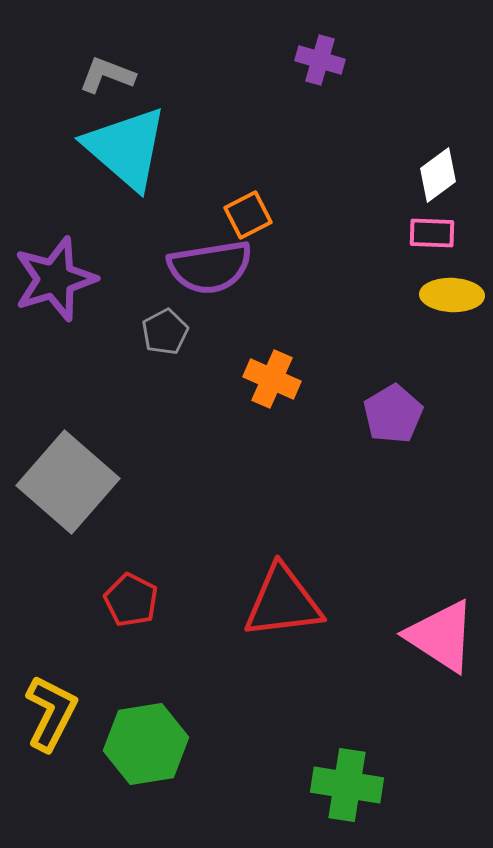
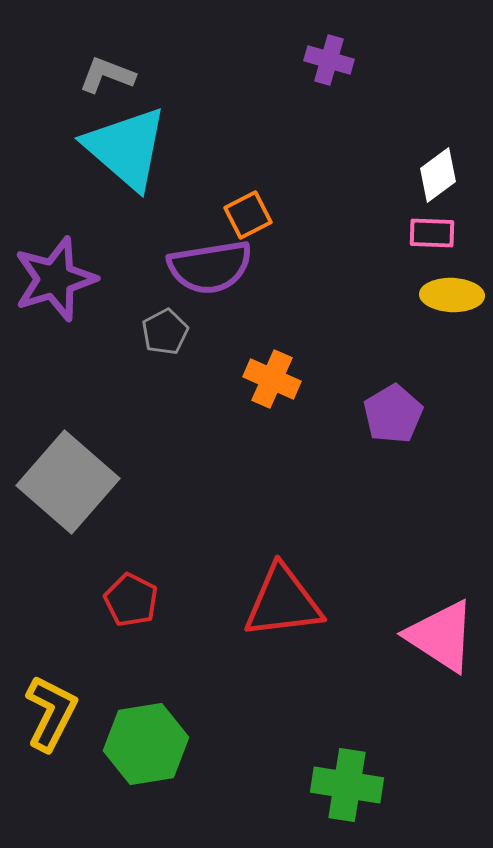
purple cross: moved 9 px right
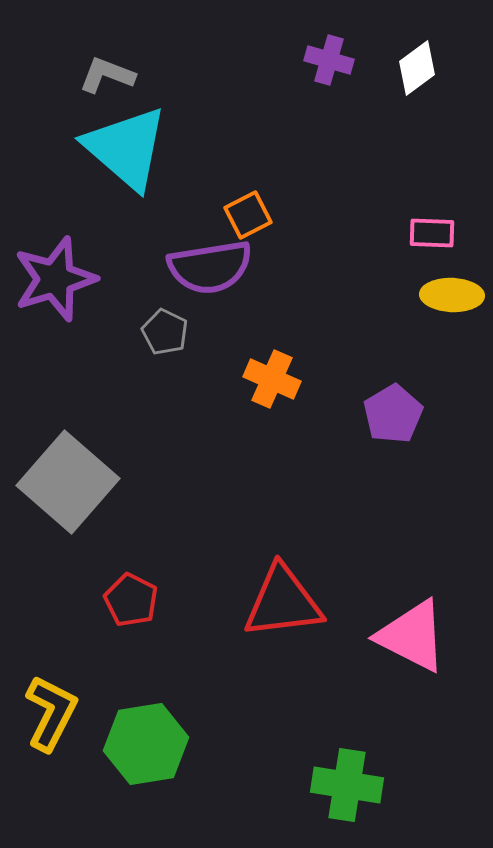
white diamond: moved 21 px left, 107 px up
gray pentagon: rotated 18 degrees counterclockwise
pink triangle: moved 29 px left; rotated 6 degrees counterclockwise
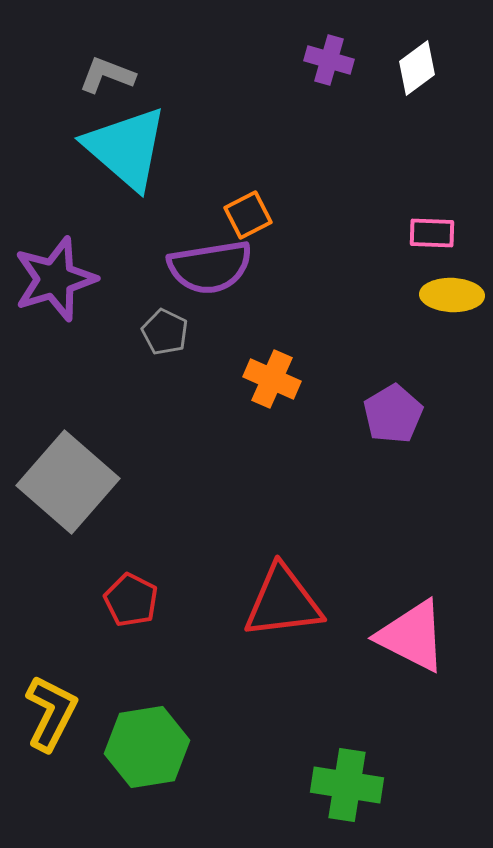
green hexagon: moved 1 px right, 3 px down
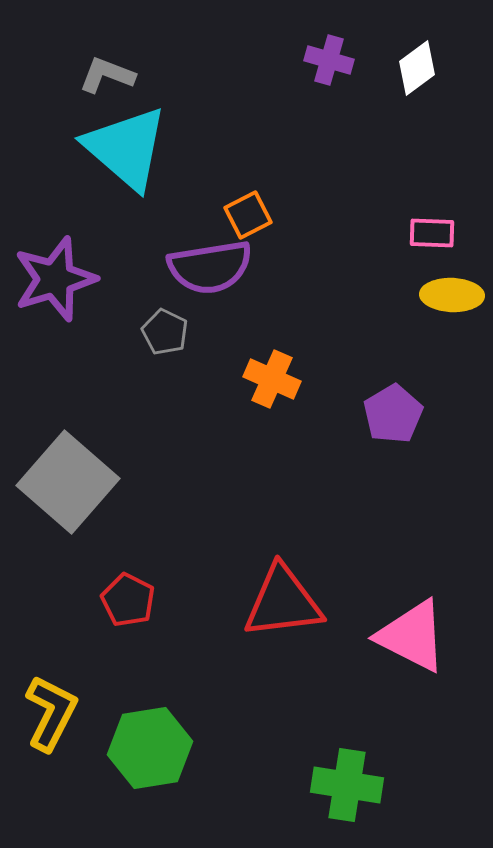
red pentagon: moved 3 px left
green hexagon: moved 3 px right, 1 px down
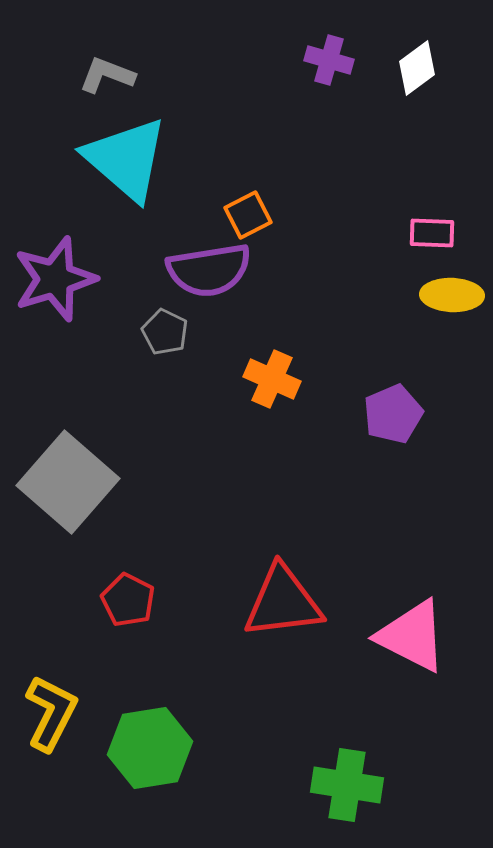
cyan triangle: moved 11 px down
purple semicircle: moved 1 px left, 3 px down
purple pentagon: rotated 8 degrees clockwise
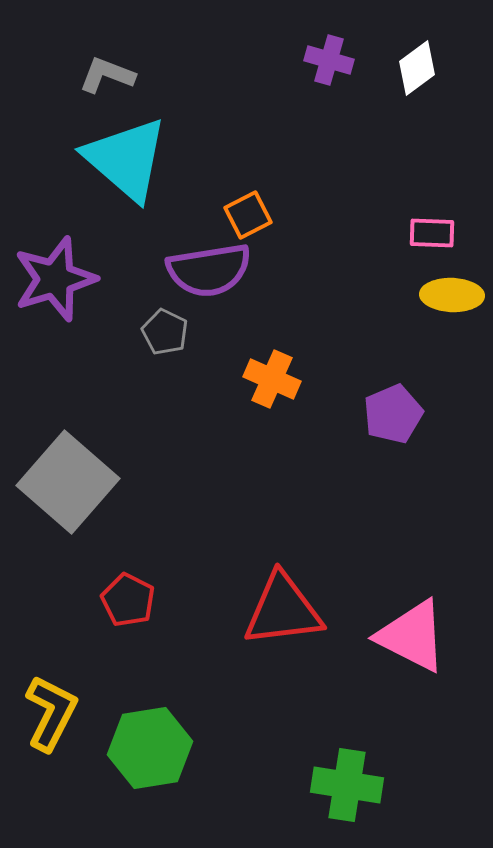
red triangle: moved 8 px down
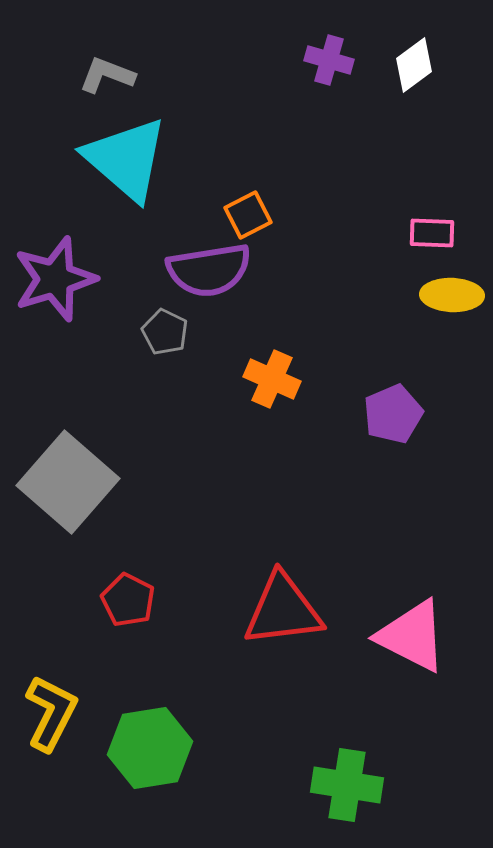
white diamond: moved 3 px left, 3 px up
